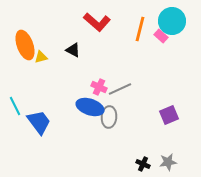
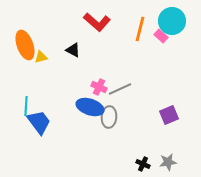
cyan line: moved 11 px right; rotated 30 degrees clockwise
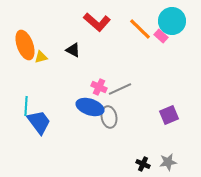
orange line: rotated 60 degrees counterclockwise
gray ellipse: rotated 15 degrees counterclockwise
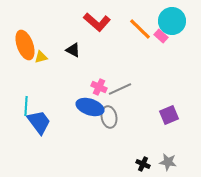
gray star: rotated 18 degrees clockwise
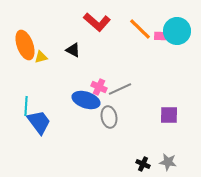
cyan circle: moved 5 px right, 10 px down
pink rectangle: rotated 40 degrees counterclockwise
blue ellipse: moved 4 px left, 7 px up
purple square: rotated 24 degrees clockwise
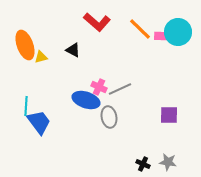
cyan circle: moved 1 px right, 1 px down
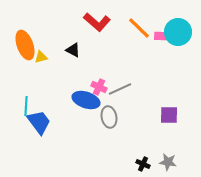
orange line: moved 1 px left, 1 px up
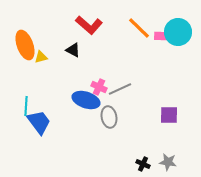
red L-shape: moved 8 px left, 3 px down
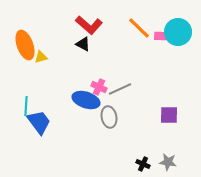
black triangle: moved 10 px right, 6 px up
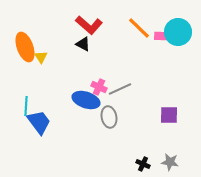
orange ellipse: moved 2 px down
yellow triangle: rotated 48 degrees counterclockwise
gray star: moved 2 px right
